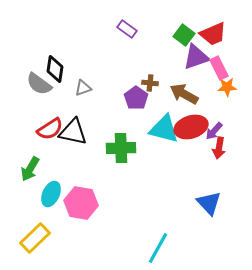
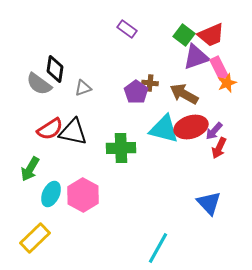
red trapezoid: moved 2 px left, 1 px down
orange star: moved 4 px up; rotated 18 degrees counterclockwise
purple pentagon: moved 6 px up
red arrow: rotated 15 degrees clockwise
pink hexagon: moved 2 px right, 8 px up; rotated 20 degrees clockwise
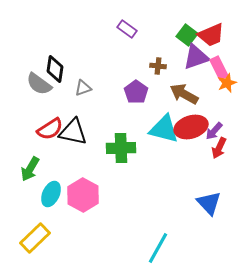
green square: moved 3 px right
brown cross: moved 8 px right, 17 px up
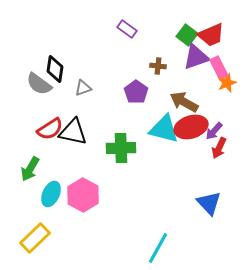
brown arrow: moved 8 px down
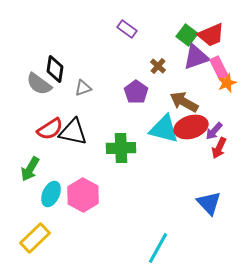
brown cross: rotated 35 degrees clockwise
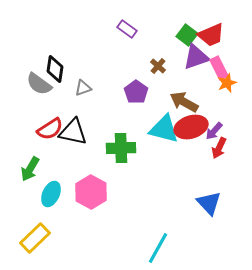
pink hexagon: moved 8 px right, 3 px up
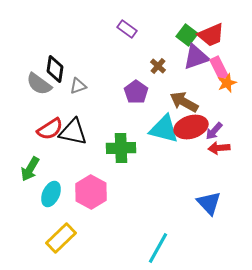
gray triangle: moved 5 px left, 2 px up
red arrow: rotated 60 degrees clockwise
yellow rectangle: moved 26 px right
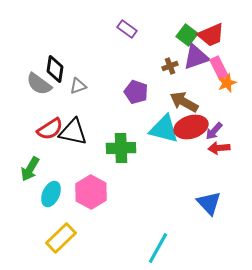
brown cross: moved 12 px right; rotated 28 degrees clockwise
purple pentagon: rotated 15 degrees counterclockwise
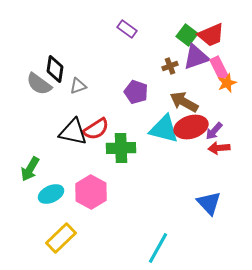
red semicircle: moved 46 px right
cyan ellipse: rotated 40 degrees clockwise
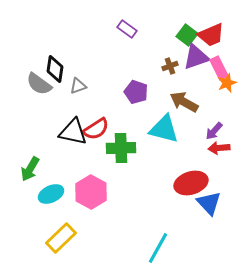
red ellipse: moved 56 px down
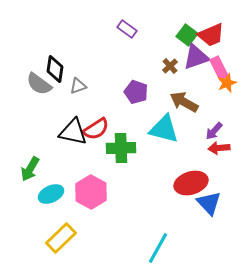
brown cross: rotated 21 degrees counterclockwise
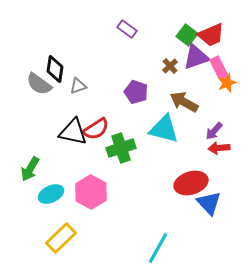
green cross: rotated 16 degrees counterclockwise
